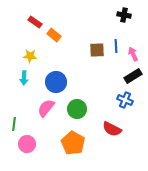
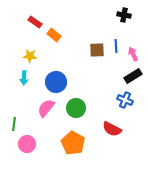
green circle: moved 1 px left, 1 px up
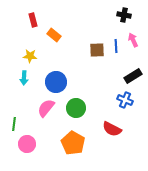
red rectangle: moved 2 px left, 2 px up; rotated 40 degrees clockwise
pink arrow: moved 14 px up
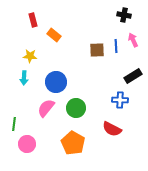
blue cross: moved 5 px left; rotated 21 degrees counterclockwise
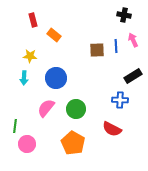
blue circle: moved 4 px up
green circle: moved 1 px down
green line: moved 1 px right, 2 px down
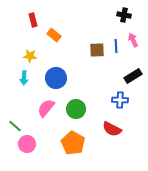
green line: rotated 56 degrees counterclockwise
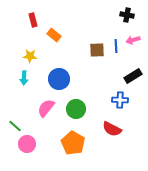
black cross: moved 3 px right
pink arrow: rotated 80 degrees counterclockwise
blue circle: moved 3 px right, 1 px down
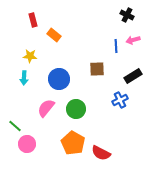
black cross: rotated 16 degrees clockwise
brown square: moved 19 px down
blue cross: rotated 28 degrees counterclockwise
red semicircle: moved 11 px left, 24 px down
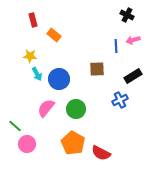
cyan arrow: moved 13 px right, 4 px up; rotated 32 degrees counterclockwise
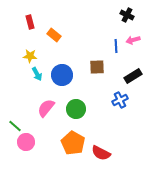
red rectangle: moved 3 px left, 2 px down
brown square: moved 2 px up
blue circle: moved 3 px right, 4 px up
pink circle: moved 1 px left, 2 px up
